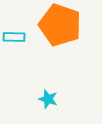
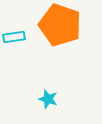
cyan rectangle: rotated 10 degrees counterclockwise
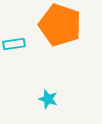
cyan rectangle: moved 7 px down
